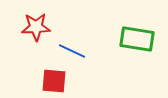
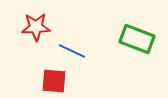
green rectangle: rotated 12 degrees clockwise
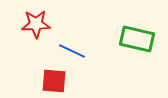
red star: moved 3 px up
green rectangle: rotated 8 degrees counterclockwise
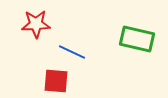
blue line: moved 1 px down
red square: moved 2 px right
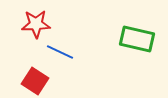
blue line: moved 12 px left
red square: moved 21 px left; rotated 28 degrees clockwise
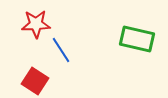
blue line: moved 1 px right, 2 px up; rotated 32 degrees clockwise
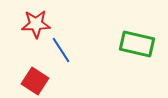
green rectangle: moved 5 px down
